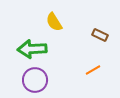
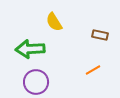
brown rectangle: rotated 14 degrees counterclockwise
green arrow: moved 2 px left
purple circle: moved 1 px right, 2 px down
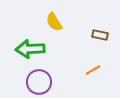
purple circle: moved 3 px right
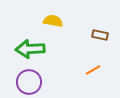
yellow semicircle: moved 1 px left, 1 px up; rotated 132 degrees clockwise
purple circle: moved 10 px left
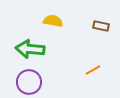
brown rectangle: moved 1 px right, 9 px up
green arrow: rotated 8 degrees clockwise
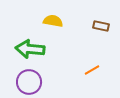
orange line: moved 1 px left
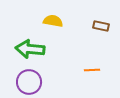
orange line: rotated 28 degrees clockwise
